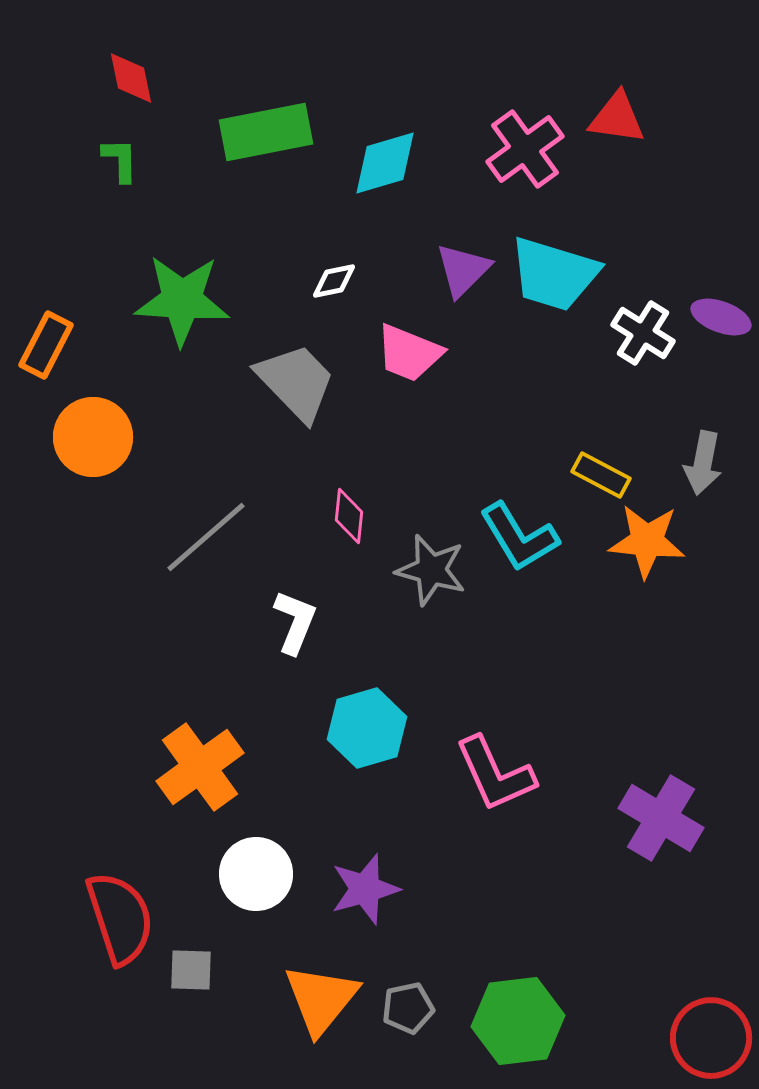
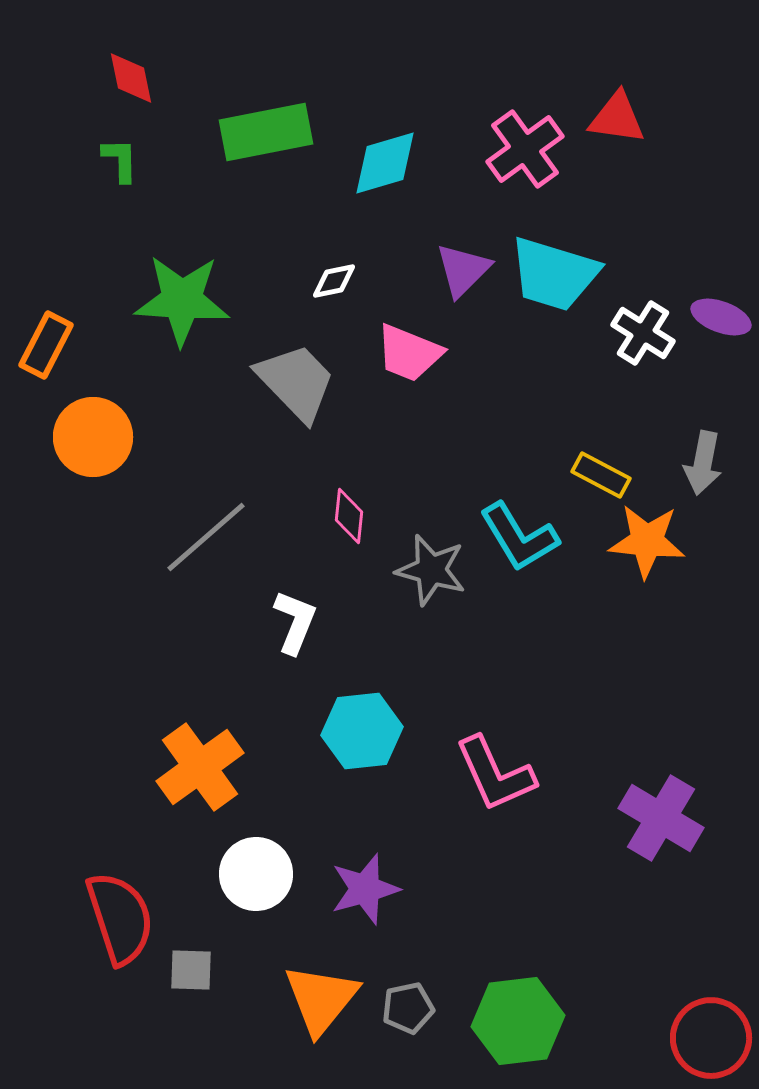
cyan hexagon: moved 5 px left, 3 px down; rotated 10 degrees clockwise
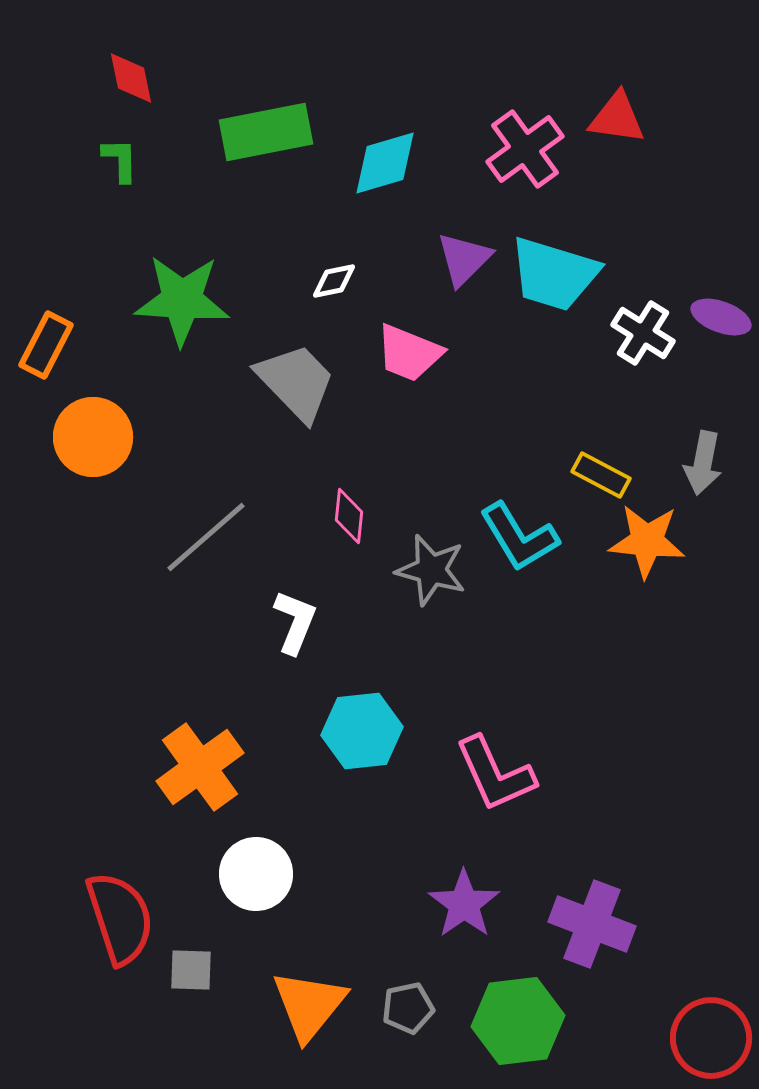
purple triangle: moved 1 px right, 11 px up
purple cross: moved 69 px left, 106 px down; rotated 10 degrees counterclockwise
purple star: moved 99 px right, 15 px down; rotated 20 degrees counterclockwise
orange triangle: moved 12 px left, 6 px down
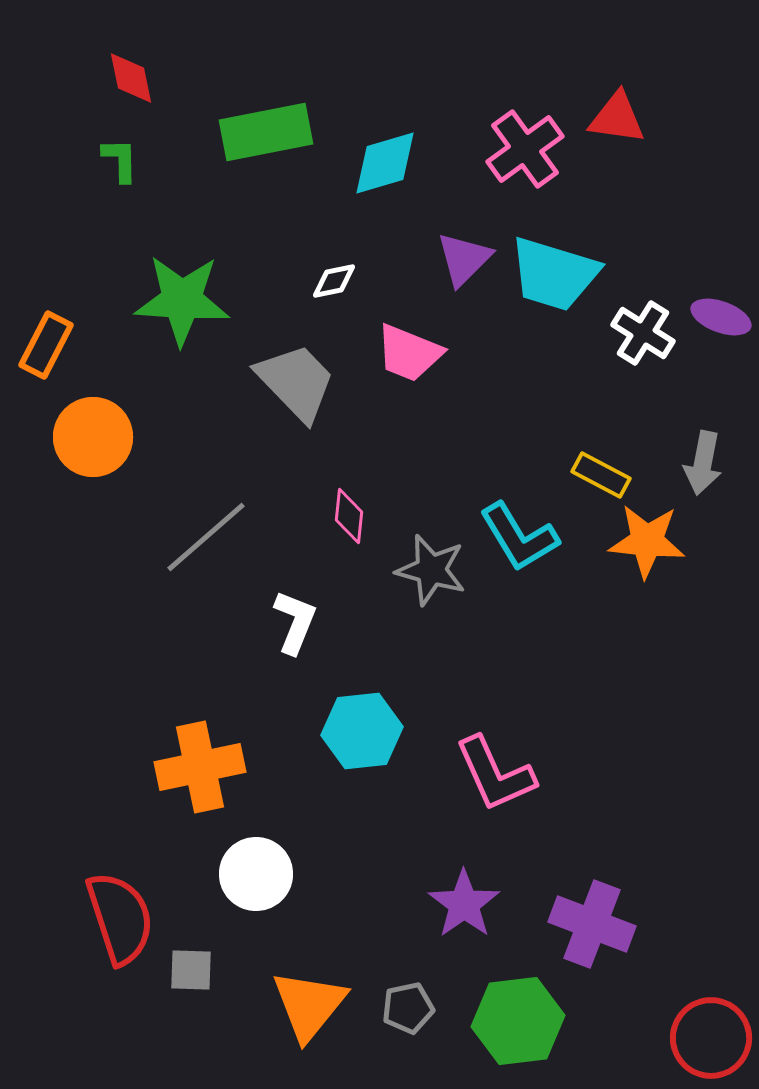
orange cross: rotated 24 degrees clockwise
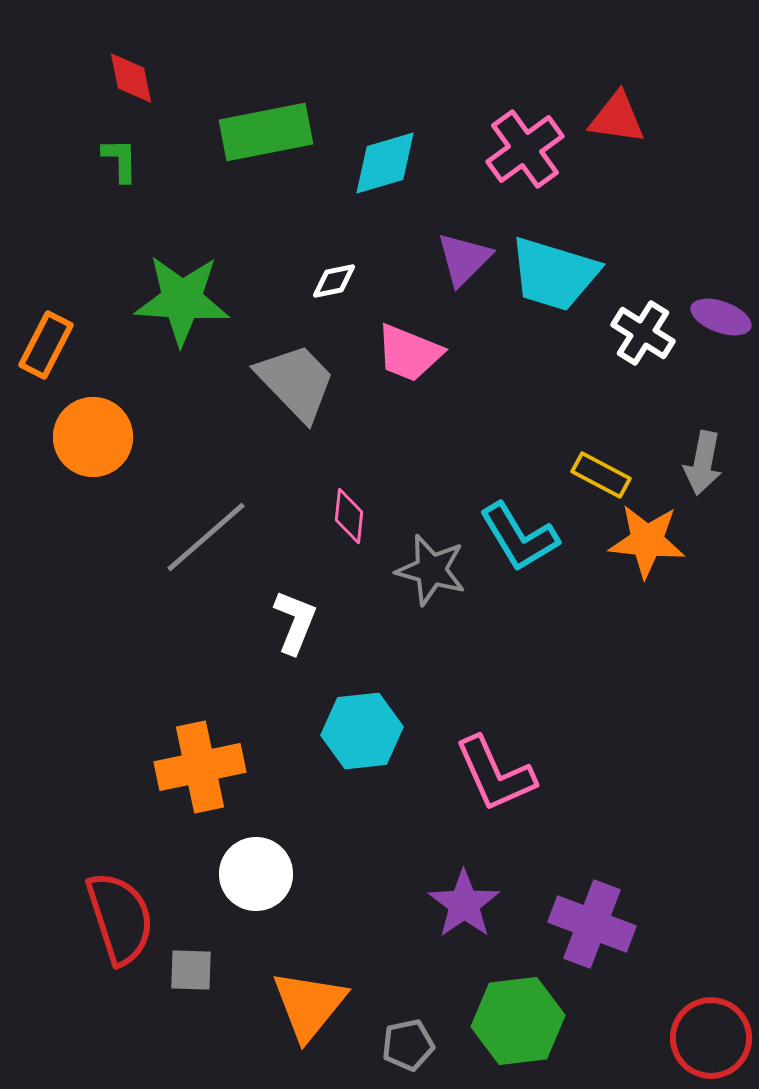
gray pentagon: moved 37 px down
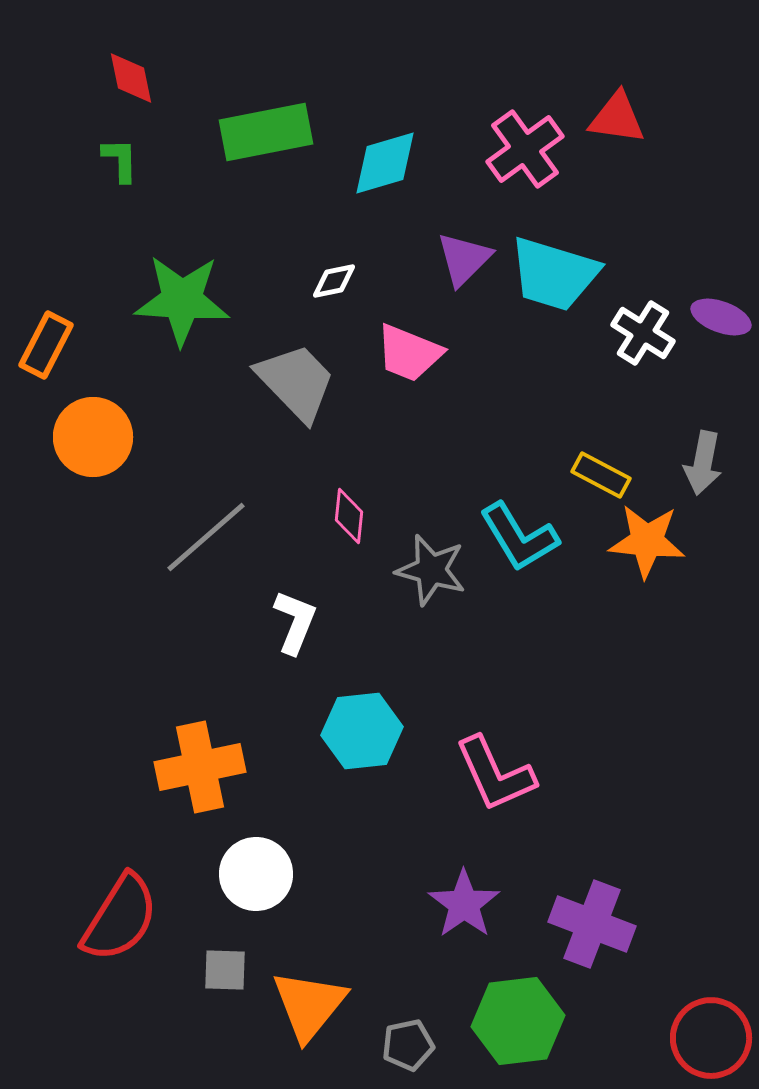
red semicircle: rotated 50 degrees clockwise
gray square: moved 34 px right
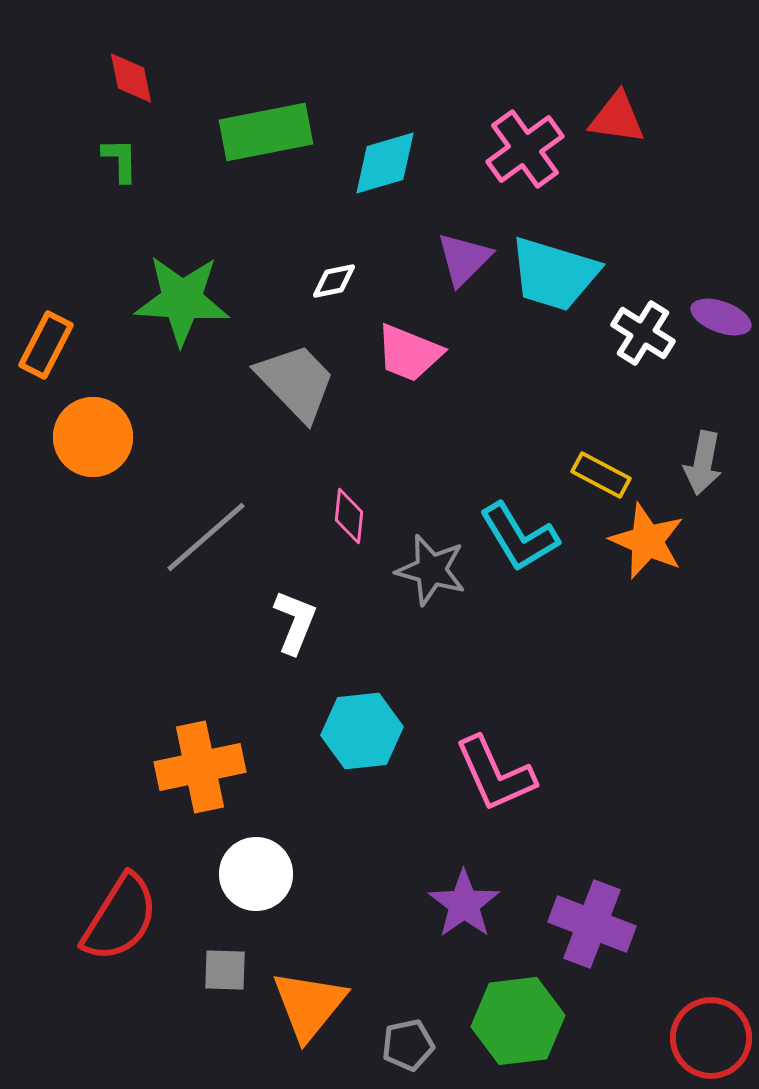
orange star: rotated 18 degrees clockwise
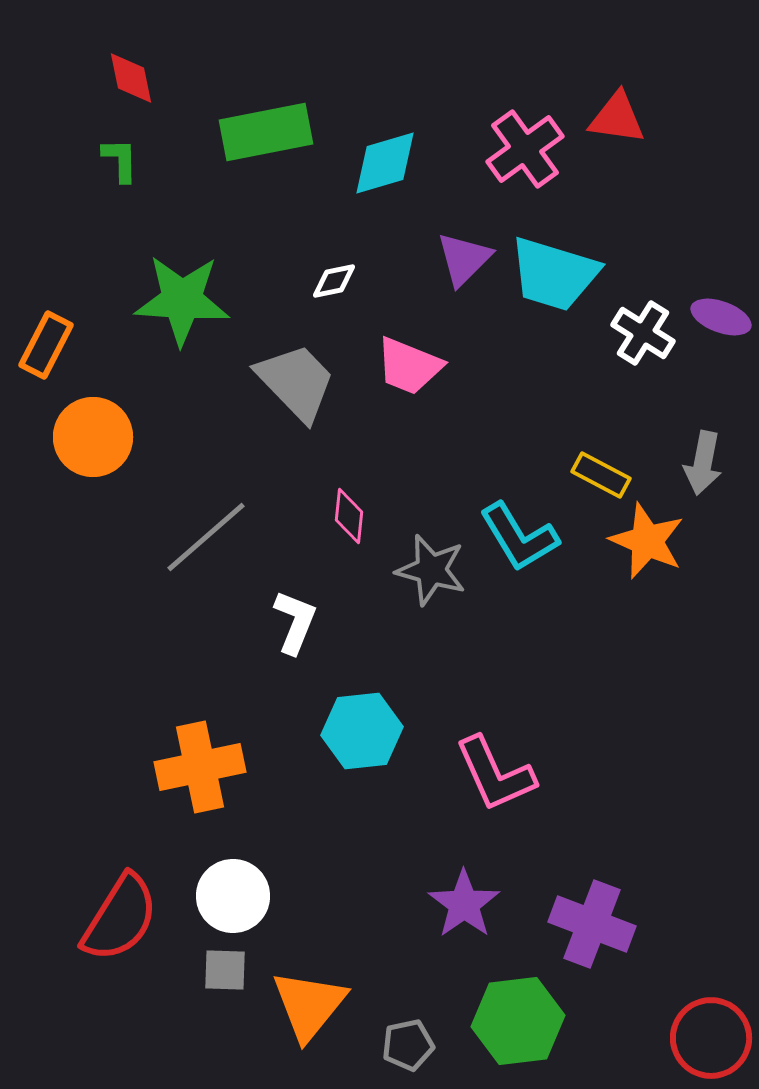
pink trapezoid: moved 13 px down
white circle: moved 23 px left, 22 px down
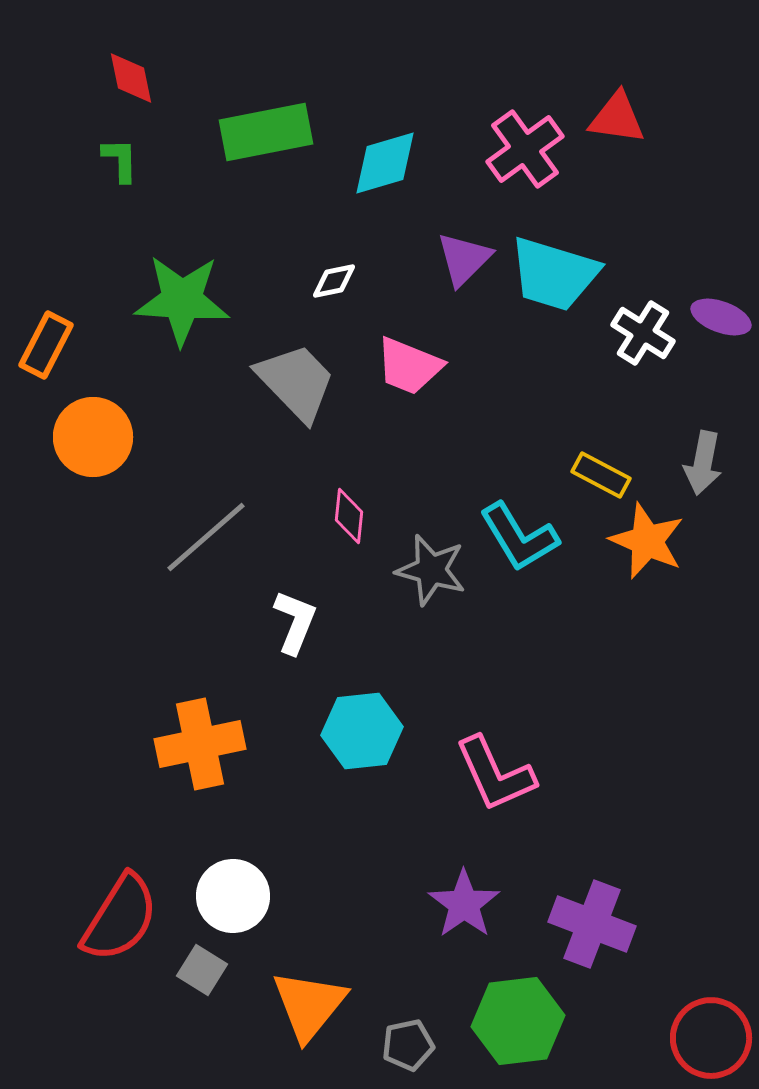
orange cross: moved 23 px up
gray square: moved 23 px left; rotated 30 degrees clockwise
